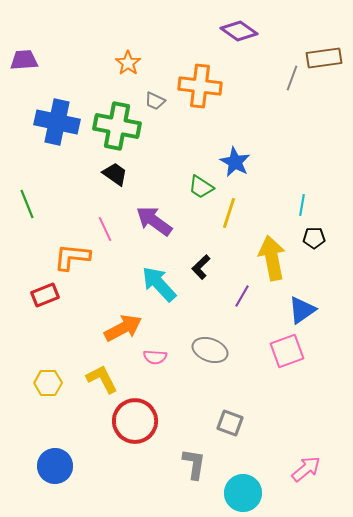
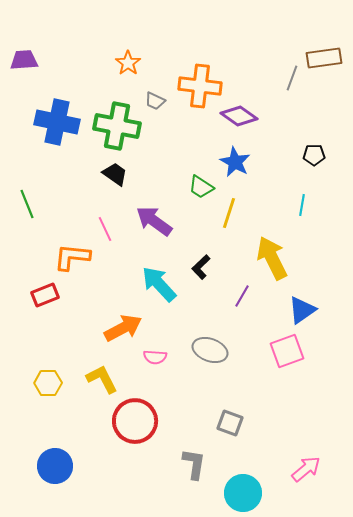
purple diamond: moved 85 px down
black pentagon: moved 83 px up
yellow arrow: rotated 15 degrees counterclockwise
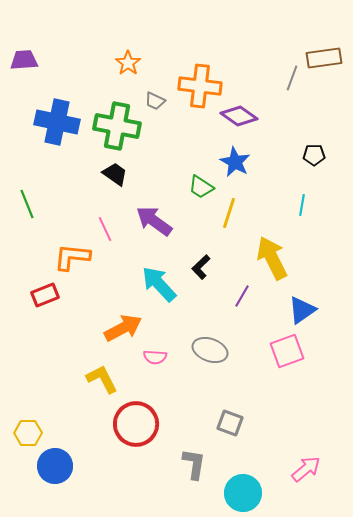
yellow hexagon: moved 20 px left, 50 px down
red circle: moved 1 px right, 3 px down
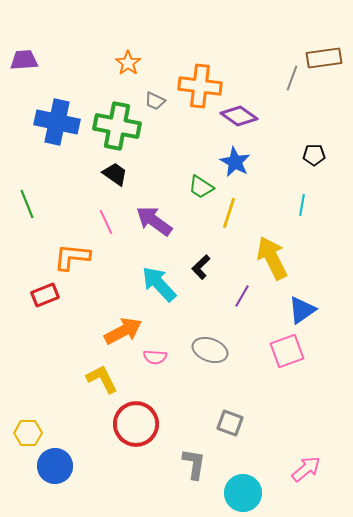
pink line: moved 1 px right, 7 px up
orange arrow: moved 3 px down
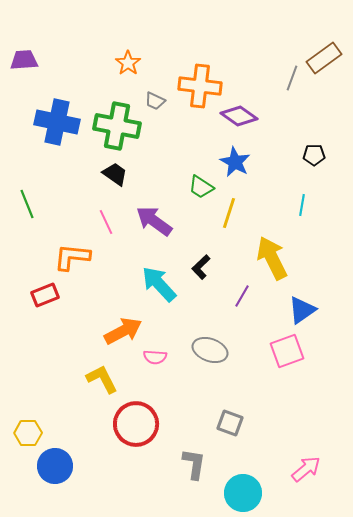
brown rectangle: rotated 28 degrees counterclockwise
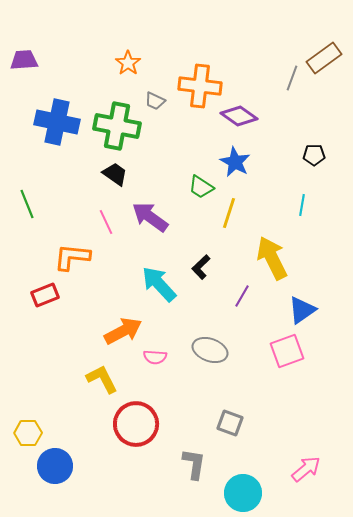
purple arrow: moved 4 px left, 4 px up
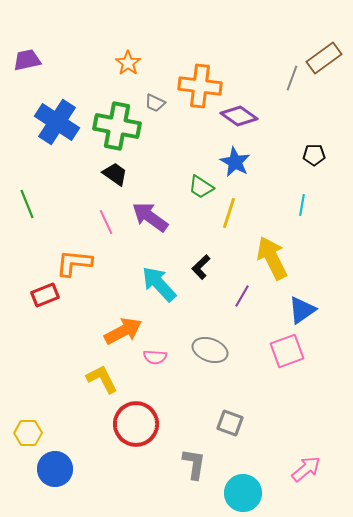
purple trapezoid: moved 3 px right; rotated 8 degrees counterclockwise
gray trapezoid: moved 2 px down
blue cross: rotated 21 degrees clockwise
orange L-shape: moved 2 px right, 6 px down
blue circle: moved 3 px down
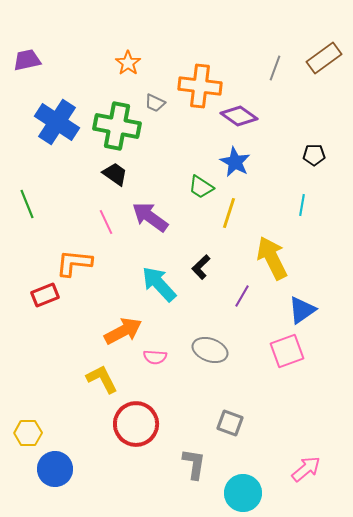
gray line: moved 17 px left, 10 px up
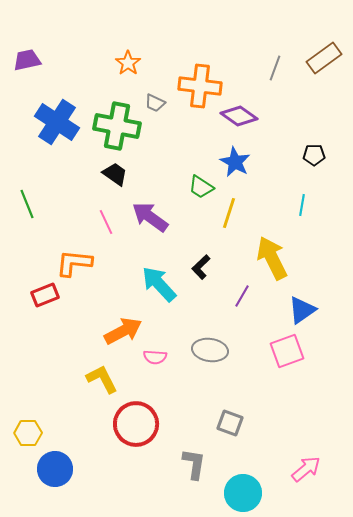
gray ellipse: rotated 12 degrees counterclockwise
